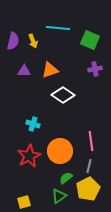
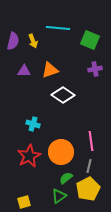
orange circle: moved 1 px right, 1 px down
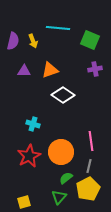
green triangle: moved 1 px down; rotated 14 degrees counterclockwise
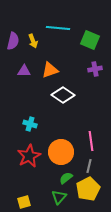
cyan cross: moved 3 px left
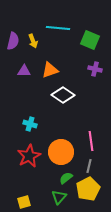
purple cross: rotated 24 degrees clockwise
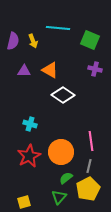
orange triangle: rotated 48 degrees clockwise
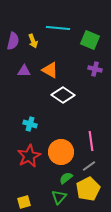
gray line: rotated 40 degrees clockwise
